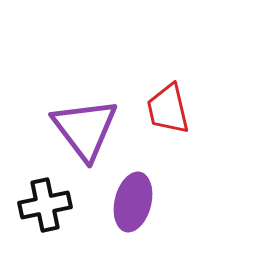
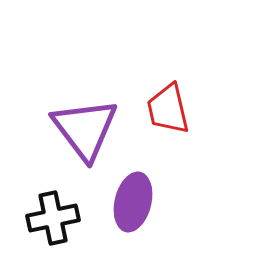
black cross: moved 8 px right, 13 px down
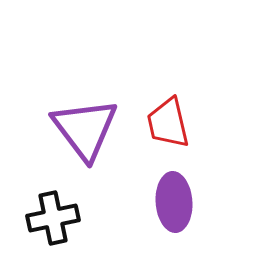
red trapezoid: moved 14 px down
purple ellipse: moved 41 px right; rotated 18 degrees counterclockwise
